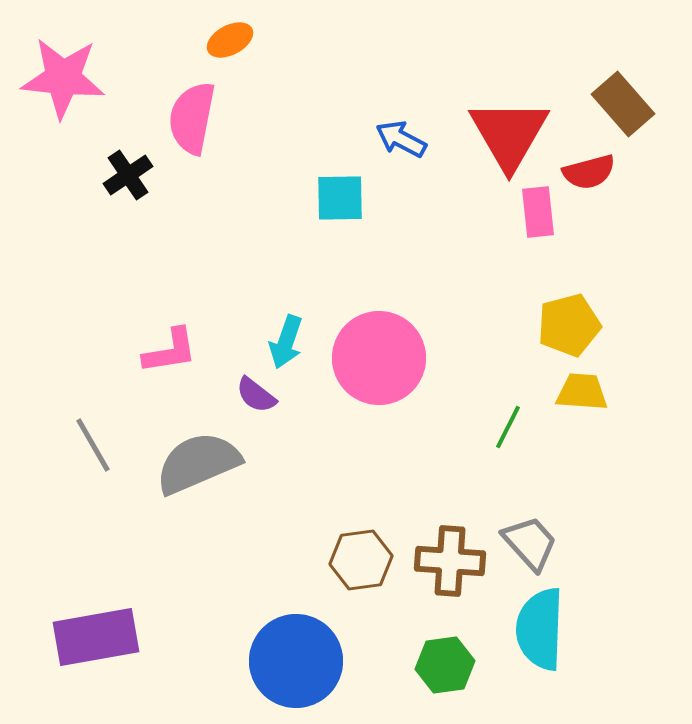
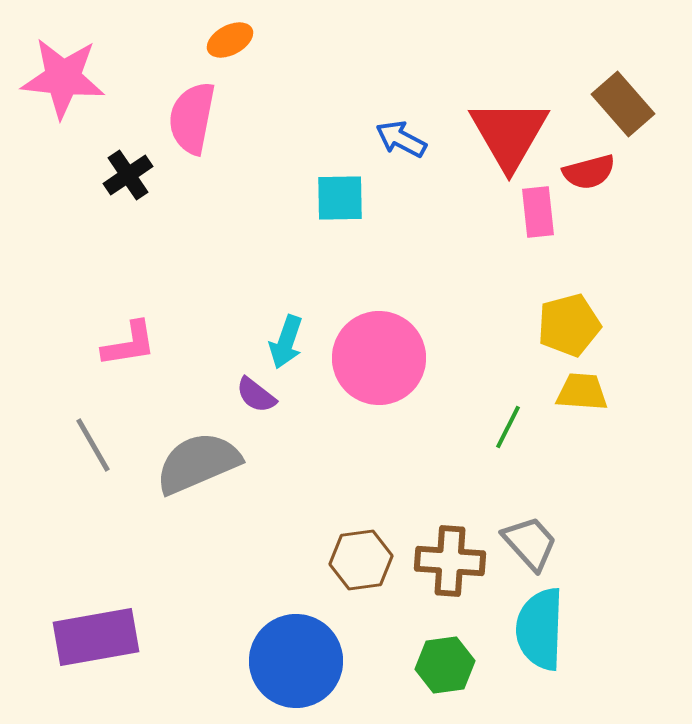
pink L-shape: moved 41 px left, 7 px up
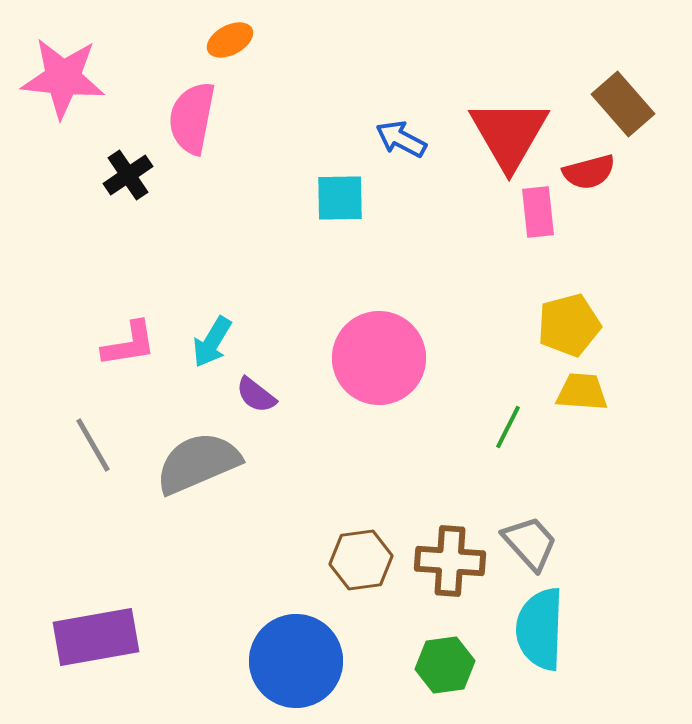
cyan arrow: moved 74 px left; rotated 12 degrees clockwise
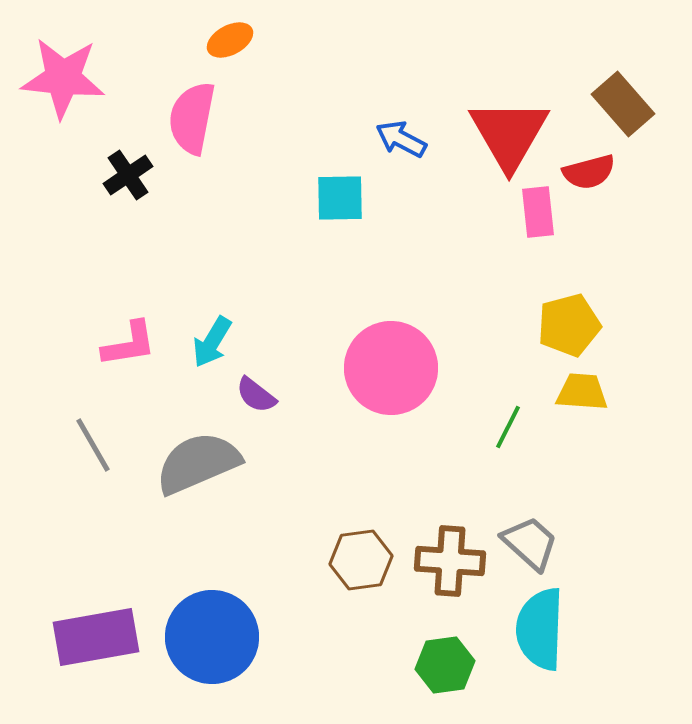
pink circle: moved 12 px right, 10 px down
gray trapezoid: rotated 6 degrees counterclockwise
blue circle: moved 84 px left, 24 px up
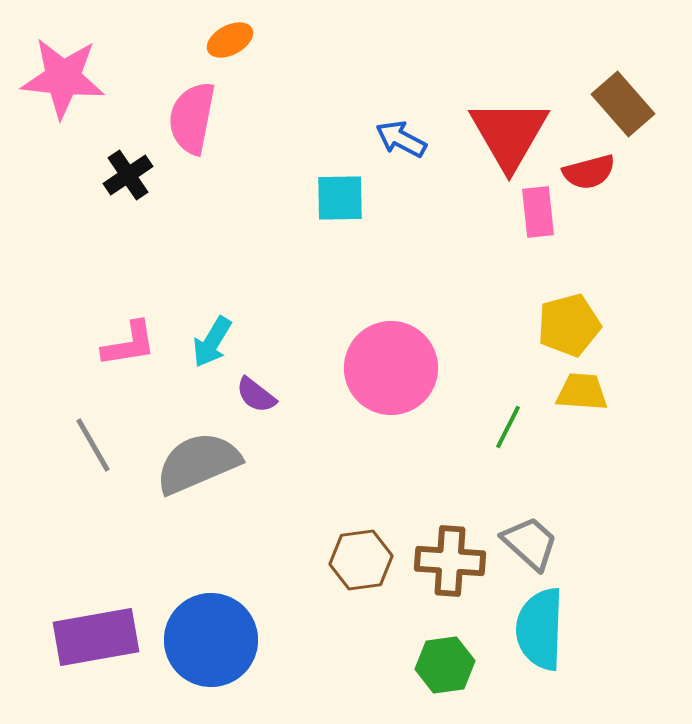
blue circle: moved 1 px left, 3 px down
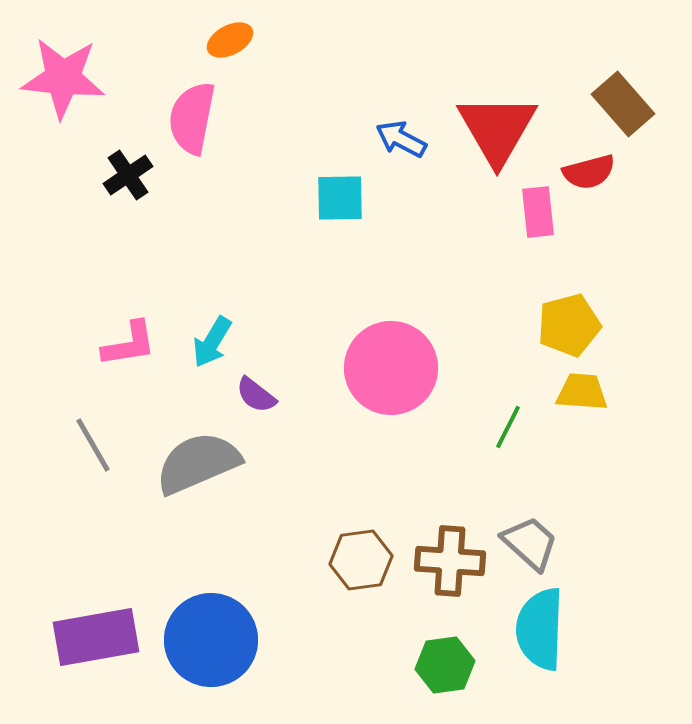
red triangle: moved 12 px left, 5 px up
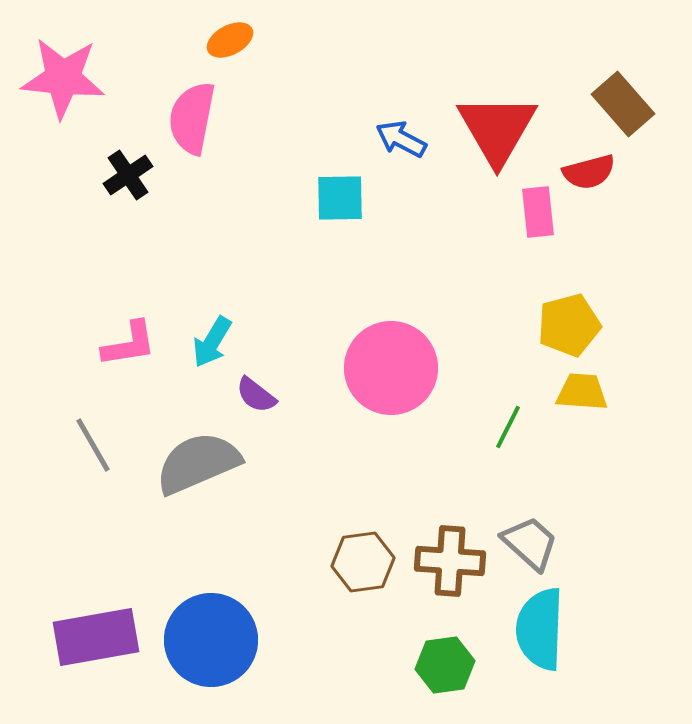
brown hexagon: moved 2 px right, 2 px down
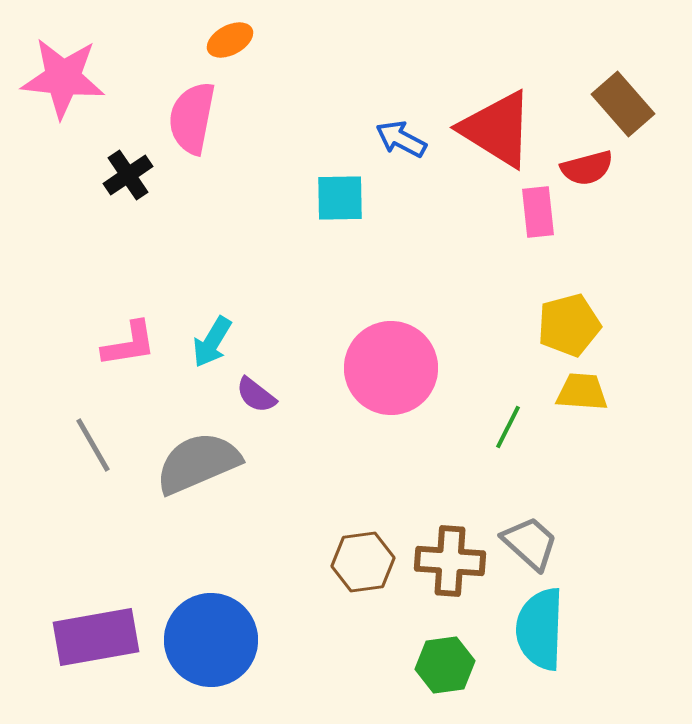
red triangle: rotated 28 degrees counterclockwise
red semicircle: moved 2 px left, 4 px up
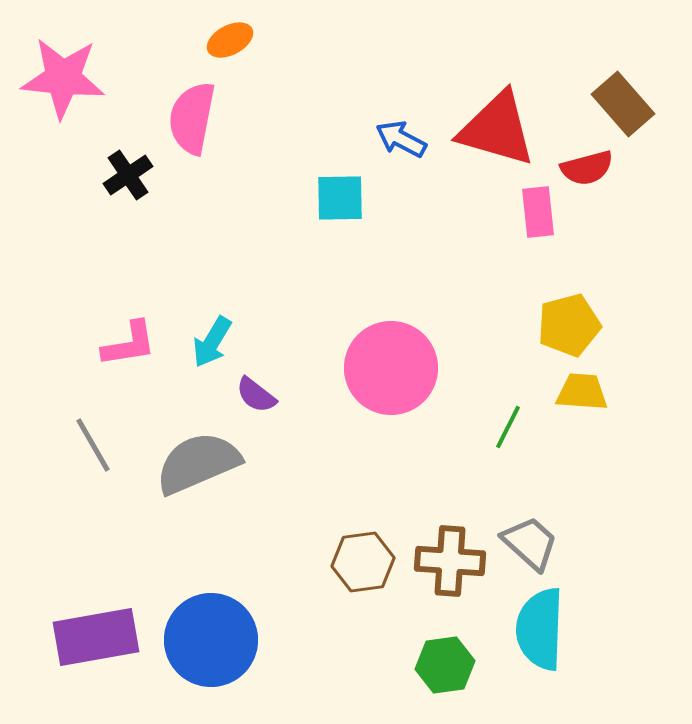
red triangle: rotated 16 degrees counterclockwise
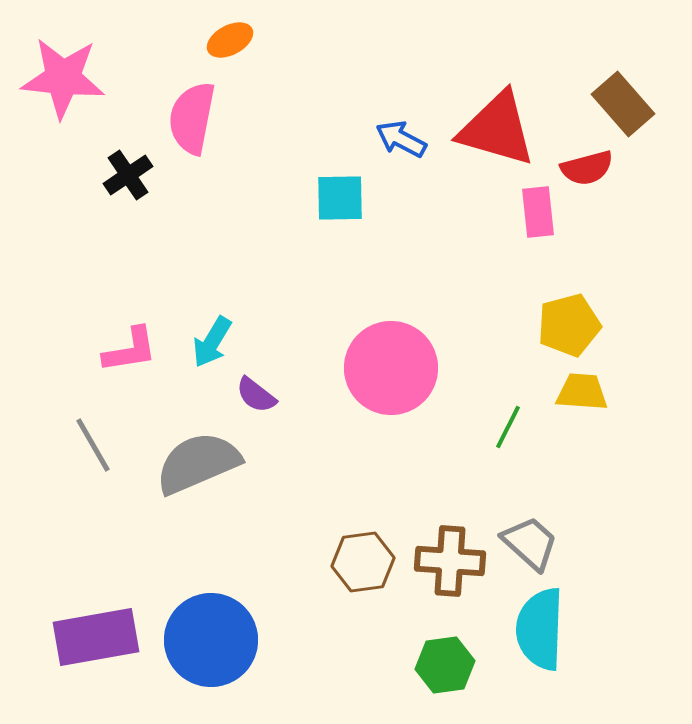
pink L-shape: moved 1 px right, 6 px down
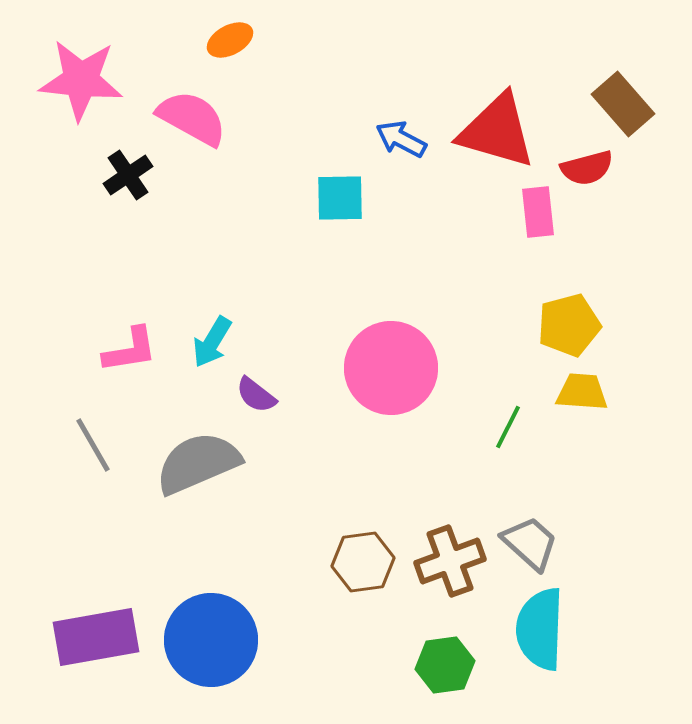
pink star: moved 18 px right, 2 px down
pink semicircle: rotated 108 degrees clockwise
red triangle: moved 2 px down
brown cross: rotated 24 degrees counterclockwise
